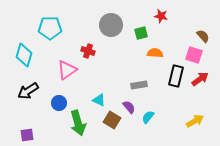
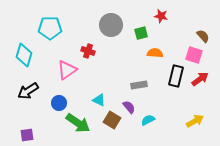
cyan semicircle: moved 3 px down; rotated 24 degrees clockwise
green arrow: rotated 40 degrees counterclockwise
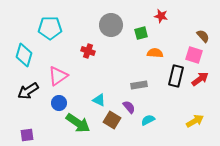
pink triangle: moved 9 px left, 6 px down
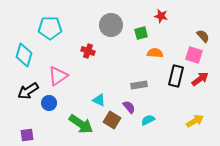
blue circle: moved 10 px left
green arrow: moved 3 px right, 1 px down
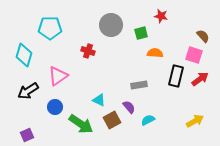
blue circle: moved 6 px right, 4 px down
brown square: rotated 30 degrees clockwise
purple square: rotated 16 degrees counterclockwise
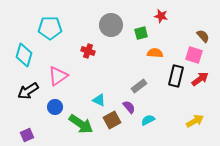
gray rectangle: moved 1 px down; rotated 28 degrees counterclockwise
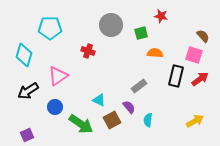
cyan semicircle: rotated 56 degrees counterclockwise
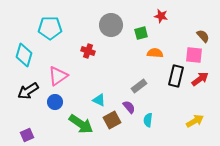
pink square: rotated 12 degrees counterclockwise
blue circle: moved 5 px up
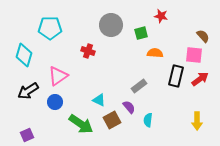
yellow arrow: moved 2 px right; rotated 120 degrees clockwise
